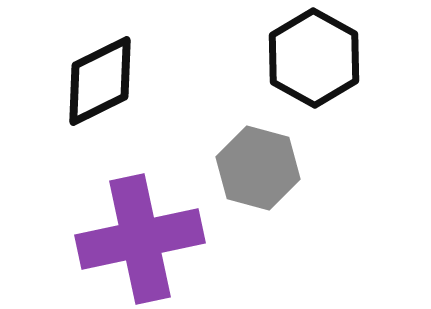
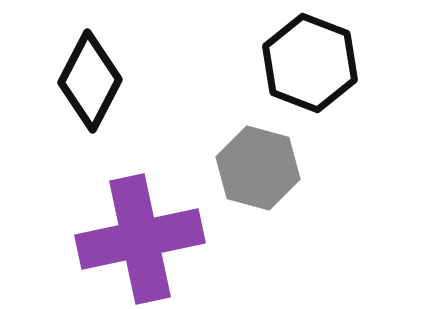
black hexagon: moved 4 px left, 5 px down; rotated 8 degrees counterclockwise
black diamond: moved 10 px left; rotated 36 degrees counterclockwise
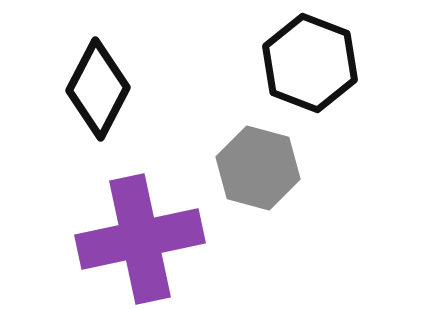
black diamond: moved 8 px right, 8 px down
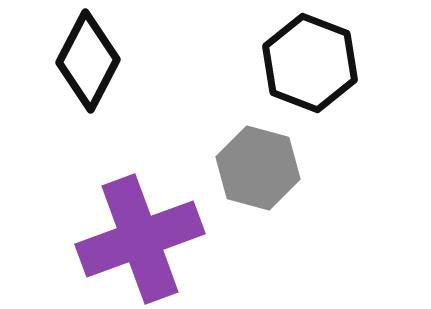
black diamond: moved 10 px left, 28 px up
purple cross: rotated 8 degrees counterclockwise
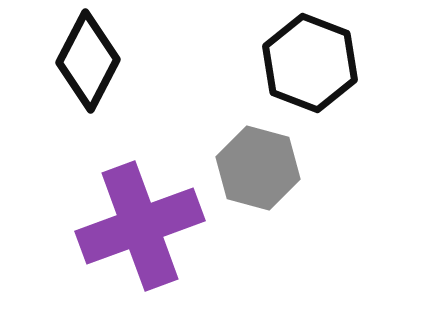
purple cross: moved 13 px up
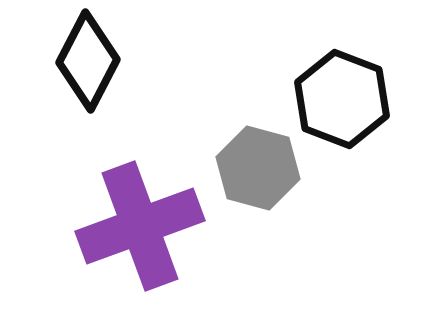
black hexagon: moved 32 px right, 36 px down
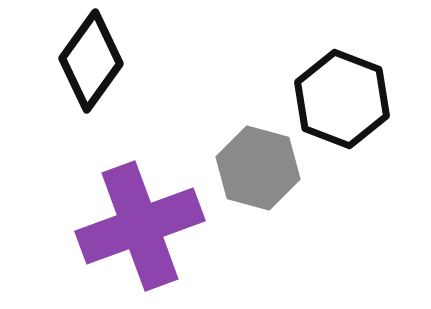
black diamond: moved 3 px right; rotated 8 degrees clockwise
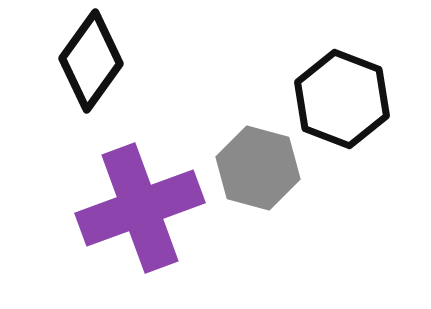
purple cross: moved 18 px up
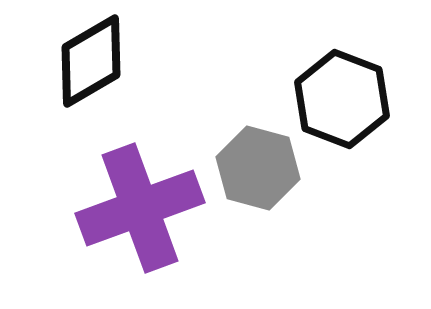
black diamond: rotated 24 degrees clockwise
